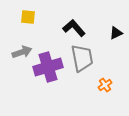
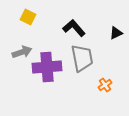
yellow square: rotated 21 degrees clockwise
purple cross: moved 1 px left; rotated 12 degrees clockwise
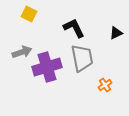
yellow square: moved 1 px right, 3 px up
black L-shape: rotated 15 degrees clockwise
purple cross: rotated 12 degrees counterclockwise
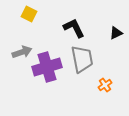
gray trapezoid: moved 1 px down
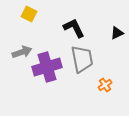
black triangle: moved 1 px right
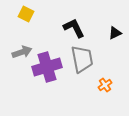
yellow square: moved 3 px left
black triangle: moved 2 px left
